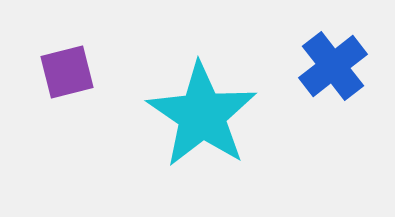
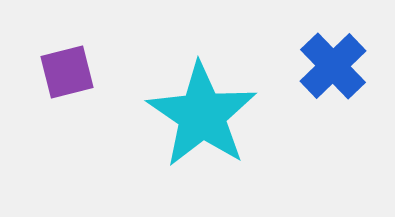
blue cross: rotated 6 degrees counterclockwise
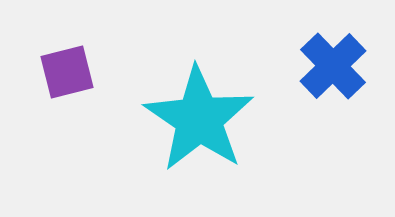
cyan star: moved 3 px left, 4 px down
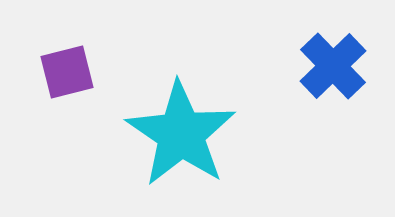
cyan star: moved 18 px left, 15 px down
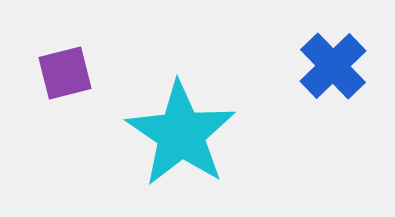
purple square: moved 2 px left, 1 px down
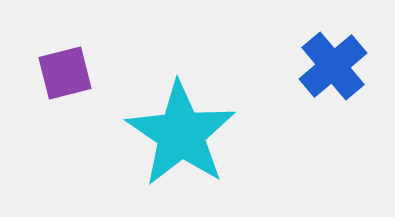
blue cross: rotated 4 degrees clockwise
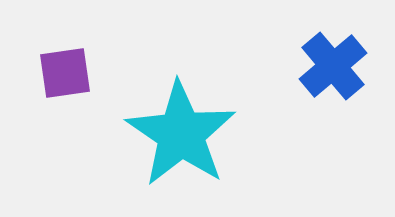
purple square: rotated 6 degrees clockwise
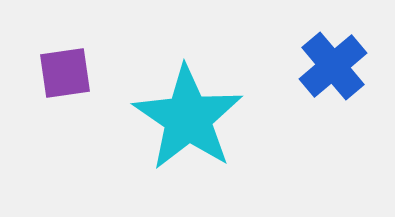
cyan star: moved 7 px right, 16 px up
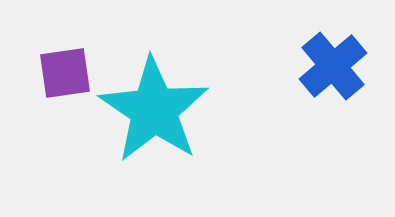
cyan star: moved 34 px left, 8 px up
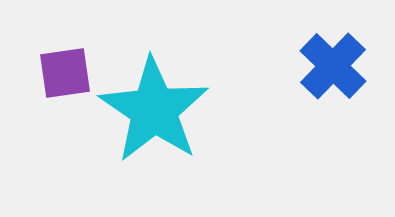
blue cross: rotated 6 degrees counterclockwise
